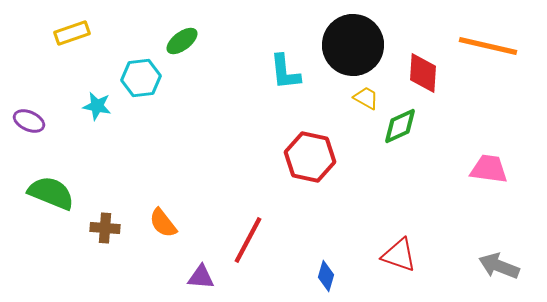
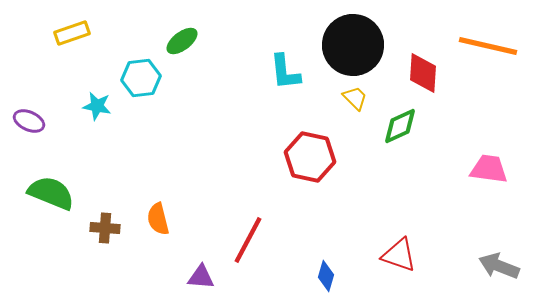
yellow trapezoid: moved 11 px left; rotated 16 degrees clockwise
orange semicircle: moved 5 px left, 4 px up; rotated 24 degrees clockwise
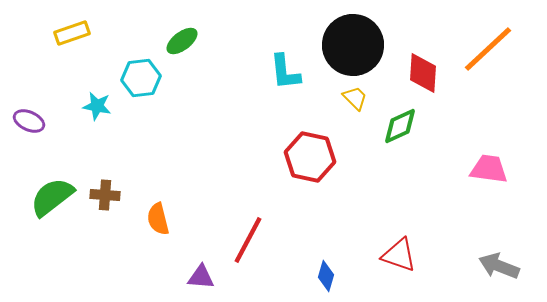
orange line: moved 3 px down; rotated 56 degrees counterclockwise
green semicircle: moved 1 px right, 4 px down; rotated 60 degrees counterclockwise
brown cross: moved 33 px up
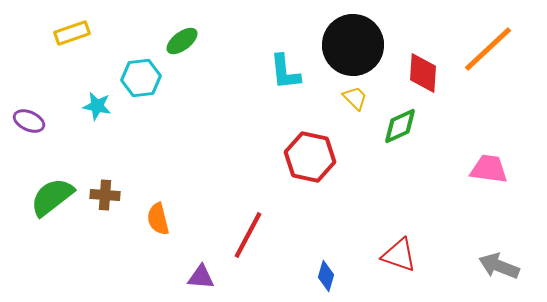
red line: moved 5 px up
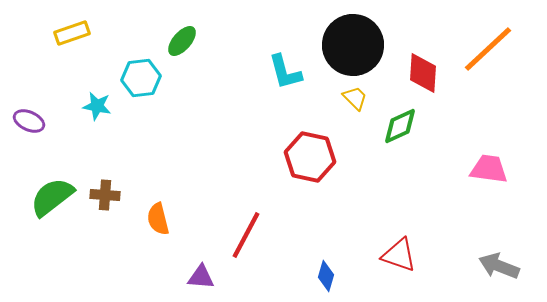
green ellipse: rotated 12 degrees counterclockwise
cyan L-shape: rotated 9 degrees counterclockwise
red line: moved 2 px left
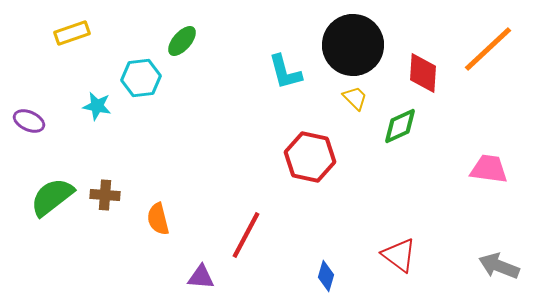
red triangle: rotated 18 degrees clockwise
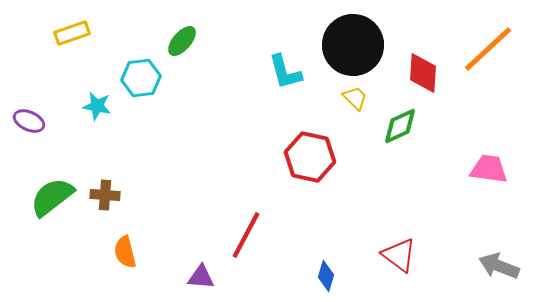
orange semicircle: moved 33 px left, 33 px down
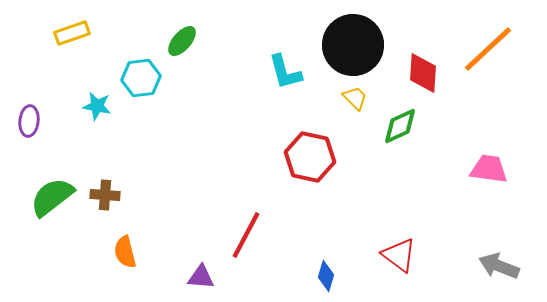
purple ellipse: rotated 72 degrees clockwise
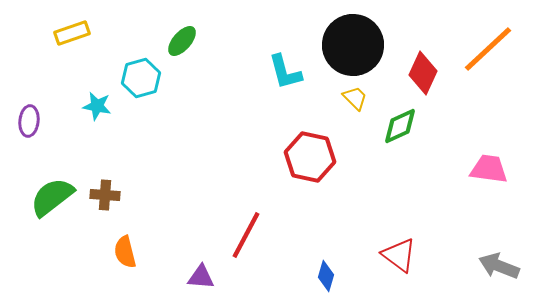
red diamond: rotated 21 degrees clockwise
cyan hexagon: rotated 9 degrees counterclockwise
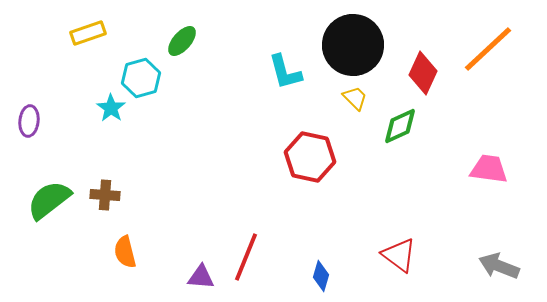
yellow rectangle: moved 16 px right
cyan star: moved 14 px right, 2 px down; rotated 24 degrees clockwise
green semicircle: moved 3 px left, 3 px down
red line: moved 22 px down; rotated 6 degrees counterclockwise
blue diamond: moved 5 px left
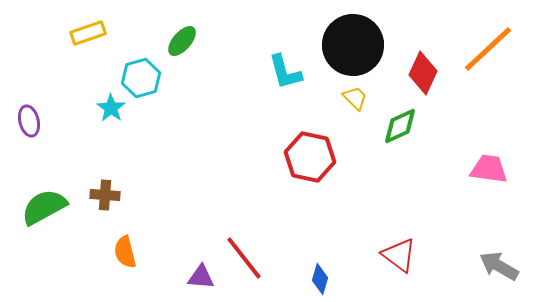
purple ellipse: rotated 20 degrees counterclockwise
green semicircle: moved 5 px left, 7 px down; rotated 9 degrees clockwise
red line: moved 2 px left, 1 px down; rotated 60 degrees counterclockwise
gray arrow: rotated 9 degrees clockwise
blue diamond: moved 1 px left, 3 px down
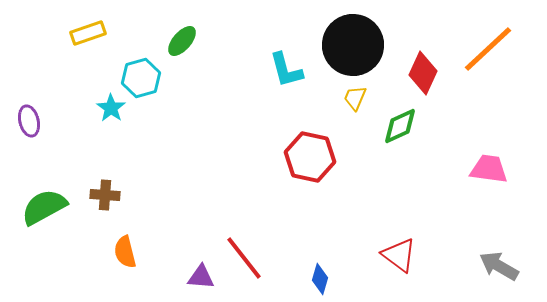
cyan L-shape: moved 1 px right, 2 px up
yellow trapezoid: rotated 112 degrees counterclockwise
